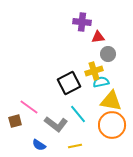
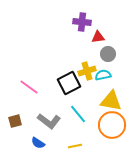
yellow cross: moved 7 px left
cyan semicircle: moved 2 px right, 7 px up
pink line: moved 20 px up
gray L-shape: moved 7 px left, 3 px up
blue semicircle: moved 1 px left, 2 px up
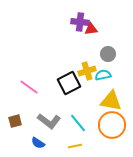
purple cross: moved 2 px left
red triangle: moved 7 px left, 8 px up
cyan line: moved 9 px down
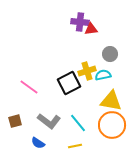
gray circle: moved 2 px right
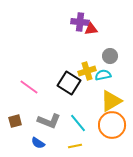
gray circle: moved 2 px down
black square: rotated 30 degrees counterclockwise
yellow triangle: rotated 40 degrees counterclockwise
gray L-shape: rotated 15 degrees counterclockwise
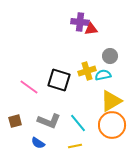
black square: moved 10 px left, 3 px up; rotated 15 degrees counterclockwise
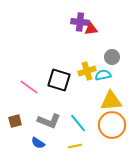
gray circle: moved 2 px right, 1 px down
yellow triangle: rotated 25 degrees clockwise
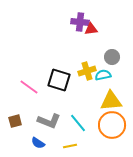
yellow line: moved 5 px left
